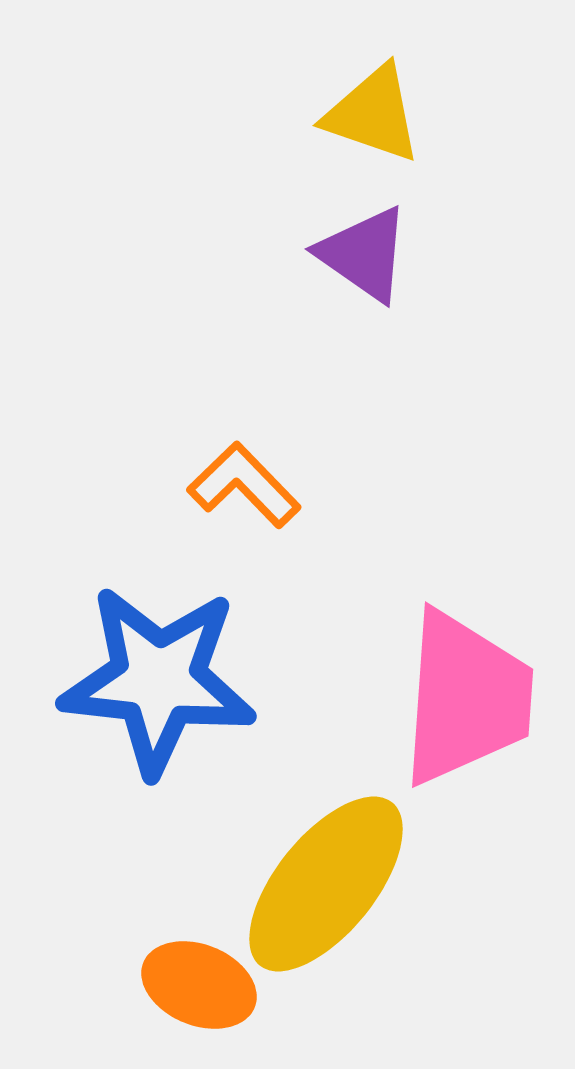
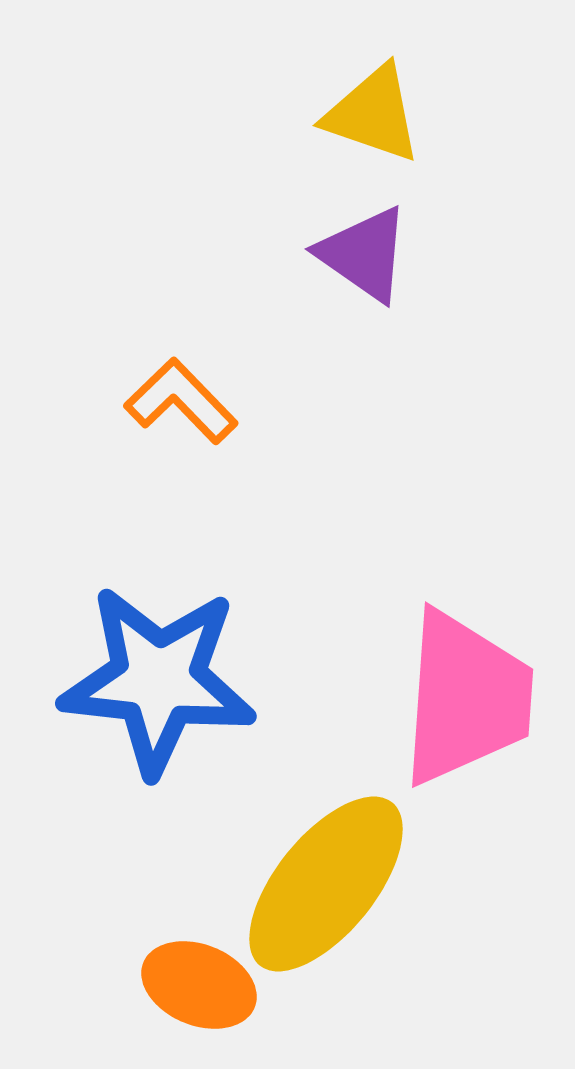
orange L-shape: moved 63 px left, 84 px up
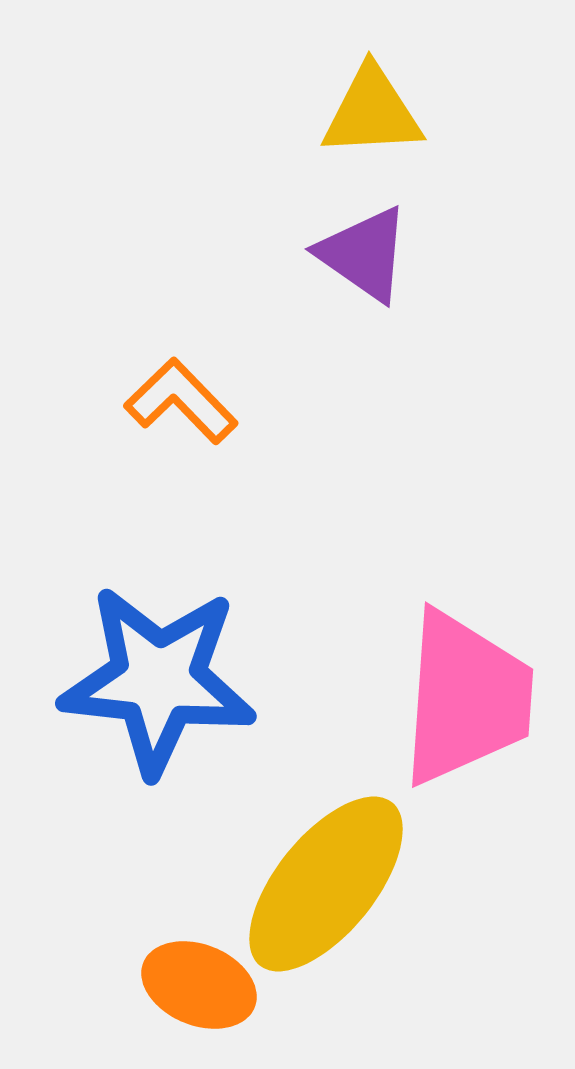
yellow triangle: moved 1 px left, 2 px up; rotated 22 degrees counterclockwise
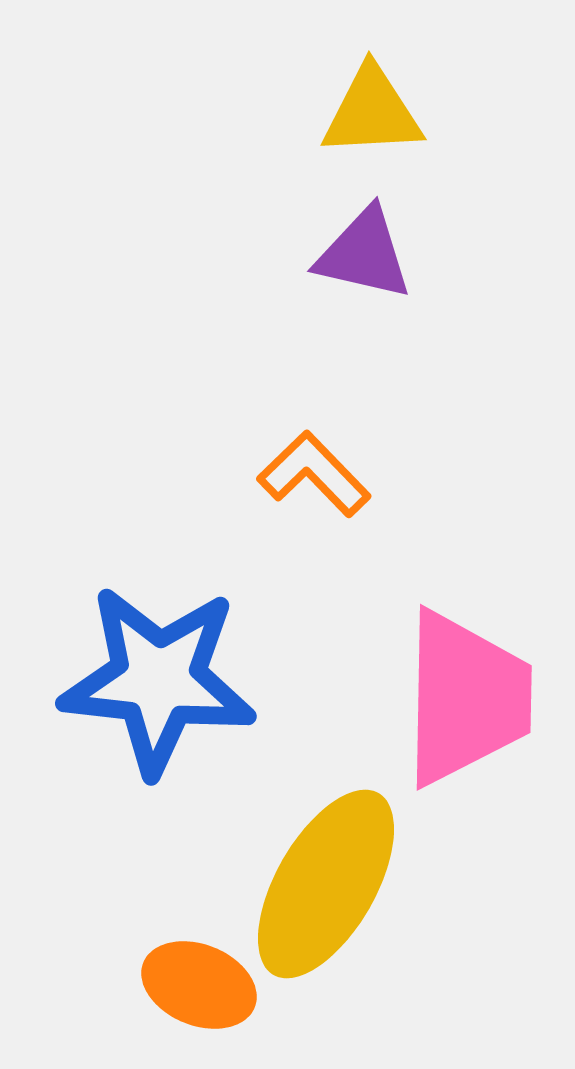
purple triangle: rotated 22 degrees counterclockwise
orange L-shape: moved 133 px right, 73 px down
pink trapezoid: rotated 3 degrees counterclockwise
yellow ellipse: rotated 9 degrees counterclockwise
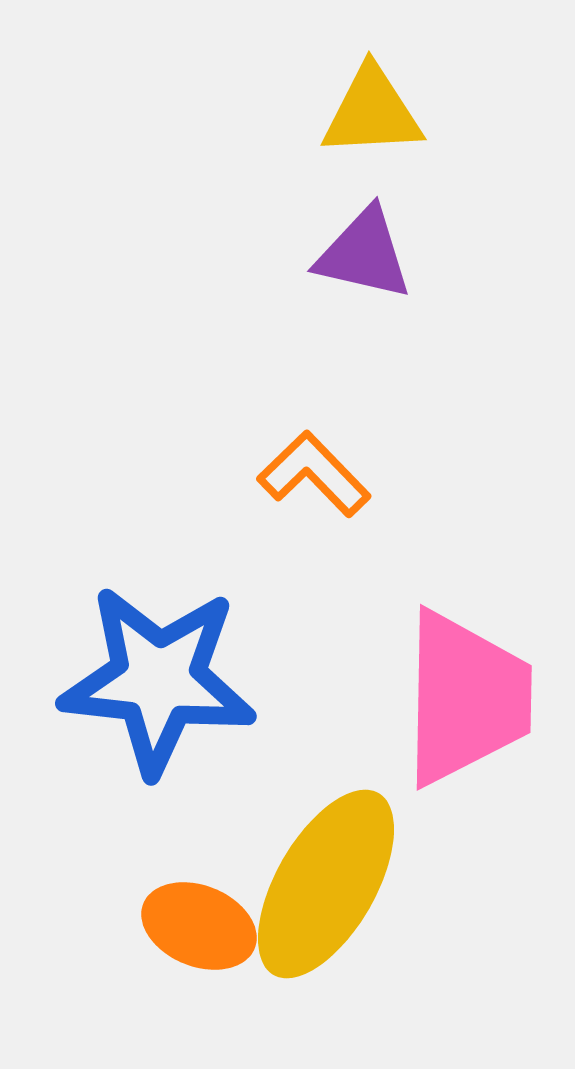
orange ellipse: moved 59 px up
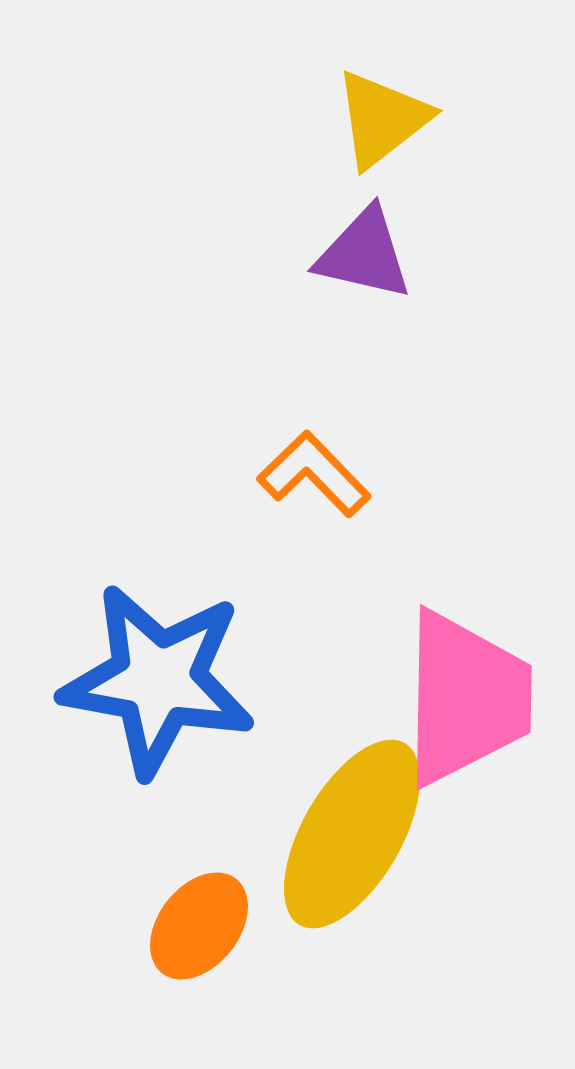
yellow triangle: moved 10 px right, 7 px down; rotated 35 degrees counterclockwise
blue star: rotated 4 degrees clockwise
yellow ellipse: moved 26 px right, 50 px up
orange ellipse: rotated 74 degrees counterclockwise
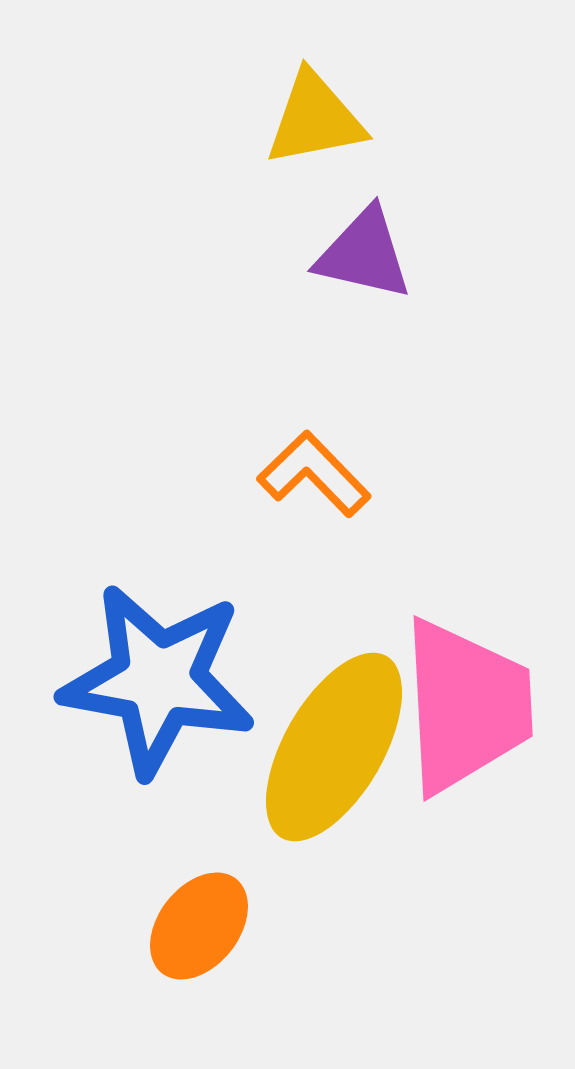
yellow triangle: moved 67 px left; rotated 27 degrees clockwise
pink trapezoid: moved 8 px down; rotated 4 degrees counterclockwise
yellow ellipse: moved 18 px left, 87 px up
